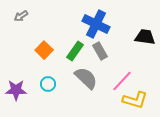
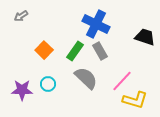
black trapezoid: rotated 10 degrees clockwise
purple star: moved 6 px right
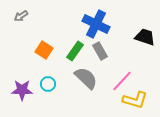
orange square: rotated 12 degrees counterclockwise
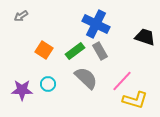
green rectangle: rotated 18 degrees clockwise
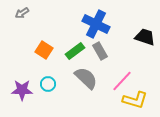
gray arrow: moved 1 px right, 3 px up
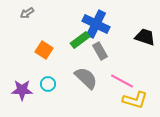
gray arrow: moved 5 px right
green rectangle: moved 5 px right, 11 px up
pink line: rotated 75 degrees clockwise
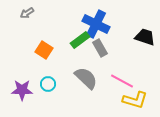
gray rectangle: moved 3 px up
